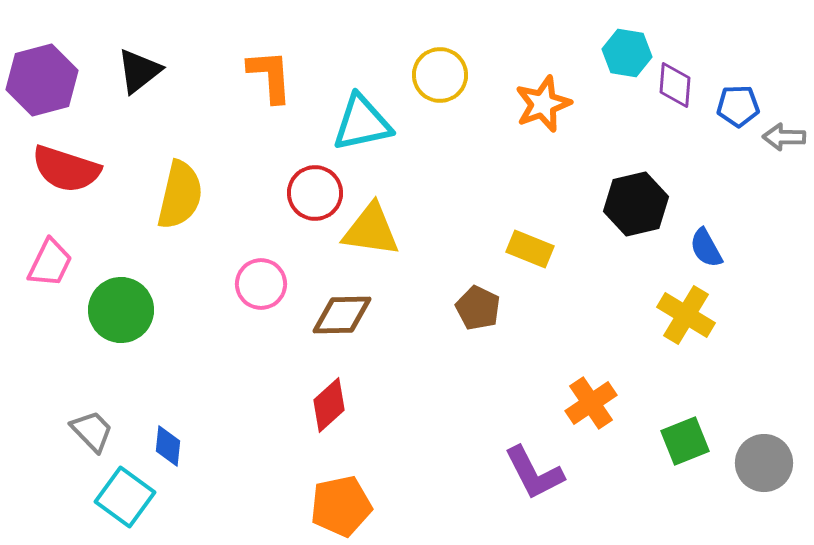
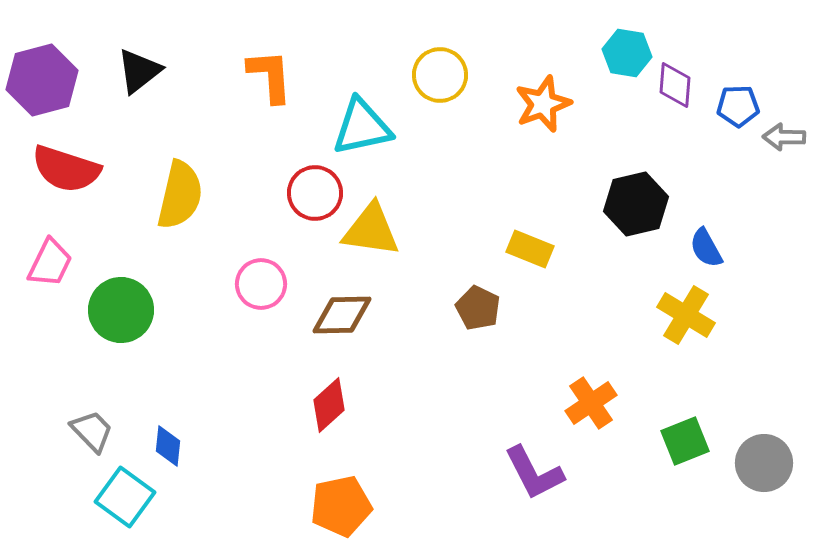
cyan triangle: moved 4 px down
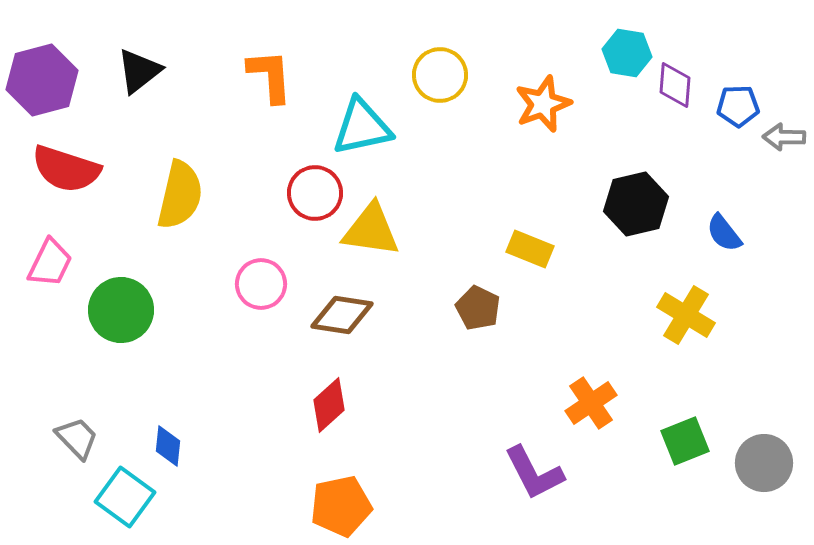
blue semicircle: moved 18 px right, 15 px up; rotated 9 degrees counterclockwise
brown diamond: rotated 10 degrees clockwise
gray trapezoid: moved 15 px left, 7 px down
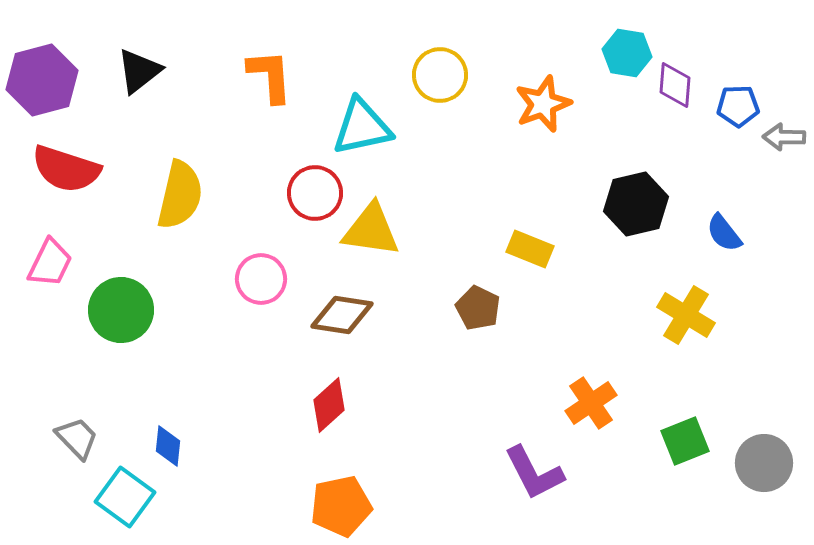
pink circle: moved 5 px up
